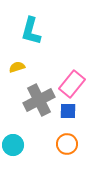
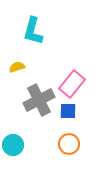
cyan L-shape: moved 2 px right
orange circle: moved 2 px right
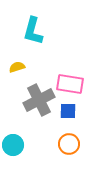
pink rectangle: moved 2 px left; rotated 60 degrees clockwise
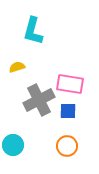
orange circle: moved 2 px left, 2 px down
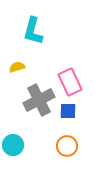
pink rectangle: moved 2 px up; rotated 56 degrees clockwise
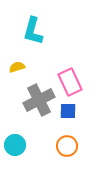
cyan circle: moved 2 px right
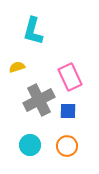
pink rectangle: moved 5 px up
cyan circle: moved 15 px right
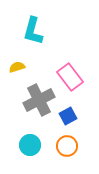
pink rectangle: rotated 12 degrees counterclockwise
blue square: moved 5 px down; rotated 30 degrees counterclockwise
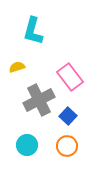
blue square: rotated 18 degrees counterclockwise
cyan circle: moved 3 px left
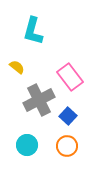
yellow semicircle: rotated 56 degrees clockwise
